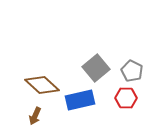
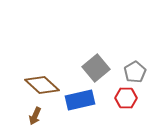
gray pentagon: moved 3 px right, 1 px down; rotated 15 degrees clockwise
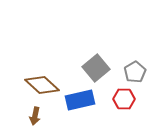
red hexagon: moved 2 px left, 1 px down
brown arrow: rotated 12 degrees counterclockwise
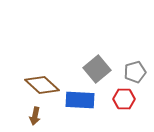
gray square: moved 1 px right, 1 px down
gray pentagon: rotated 15 degrees clockwise
blue rectangle: rotated 16 degrees clockwise
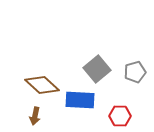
red hexagon: moved 4 px left, 17 px down
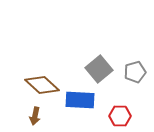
gray square: moved 2 px right
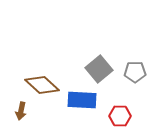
gray pentagon: rotated 15 degrees clockwise
blue rectangle: moved 2 px right
brown arrow: moved 14 px left, 5 px up
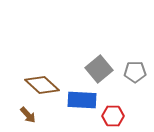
brown arrow: moved 7 px right, 4 px down; rotated 54 degrees counterclockwise
red hexagon: moved 7 px left
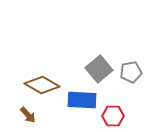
gray pentagon: moved 4 px left; rotated 10 degrees counterclockwise
brown diamond: rotated 12 degrees counterclockwise
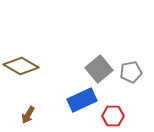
brown diamond: moved 21 px left, 19 px up
blue rectangle: rotated 28 degrees counterclockwise
brown arrow: rotated 72 degrees clockwise
